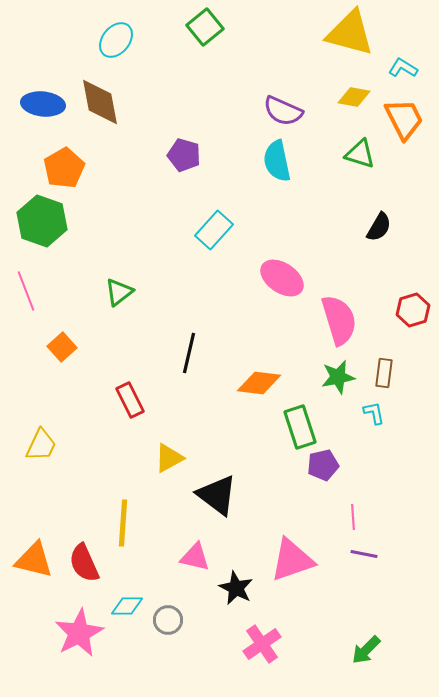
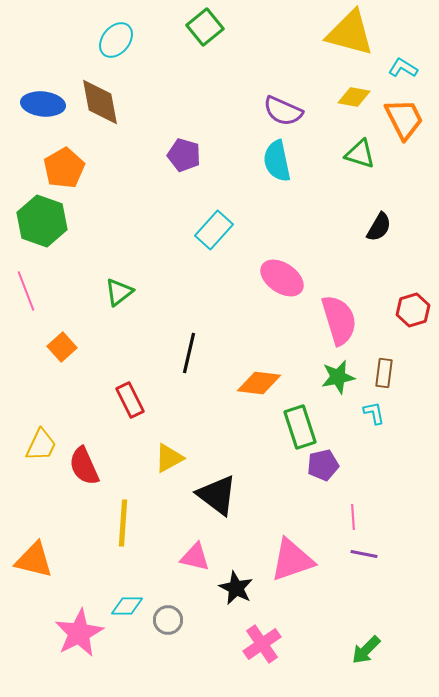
red semicircle at (84, 563): moved 97 px up
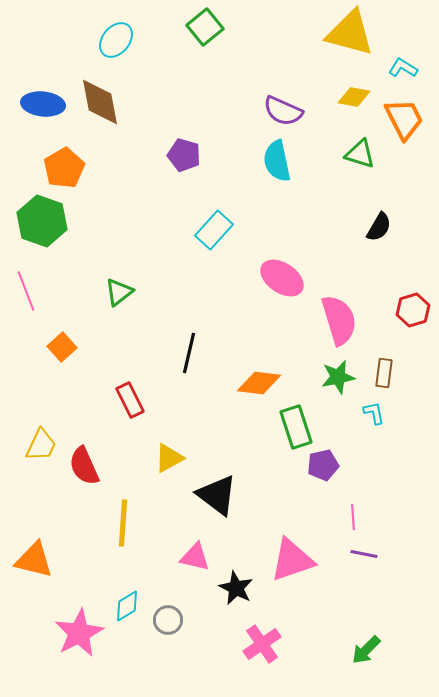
green rectangle at (300, 427): moved 4 px left
cyan diamond at (127, 606): rotated 32 degrees counterclockwise
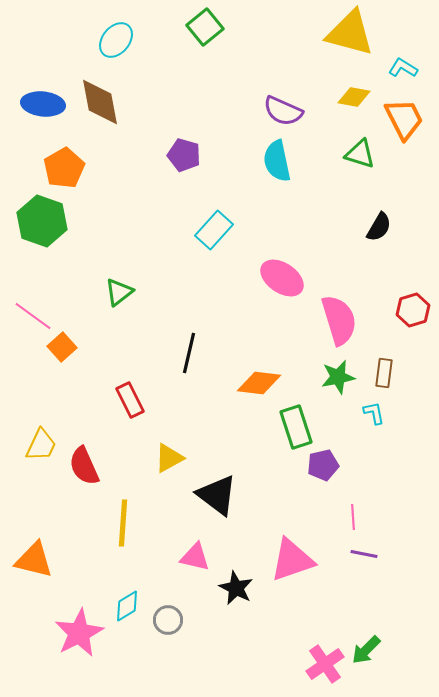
pink line at (26, 291): moved 7 px right, 25 px down; rotated 33 degrees counterclockwise
pink cross at (262, 644): moved 63 px right, 20 px down
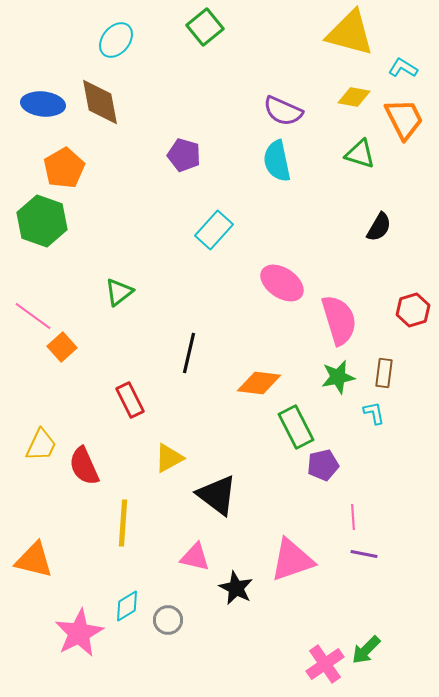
pink ellipse at (282, 278): moved 5 px down
green rectangle at (296, 427): rotated 9 degrees counterclockwise
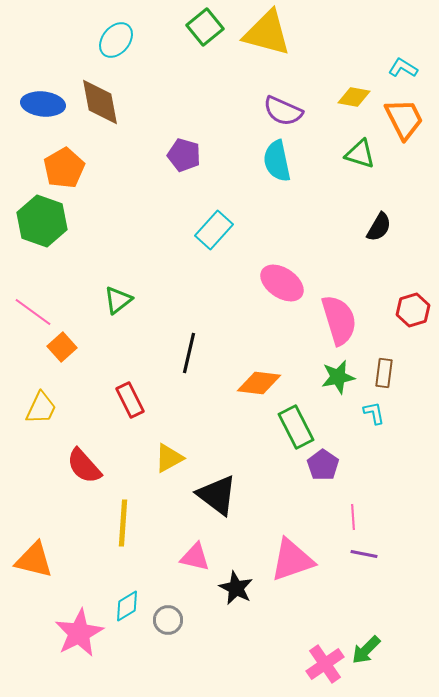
yellow triangle at (350, 33): moved 83 px left
green triangle at (119, 292): moved 1 px left, 8 px down
pink line at (33, 316): moved 4 px up
yellow trapezoid at (41, 445): moved 37 px up
purple pentagon at (323, 465): rotated 24 degrees counterclockwise
red semicircle at (84, 466): rotated 18 degrees counterclockwise
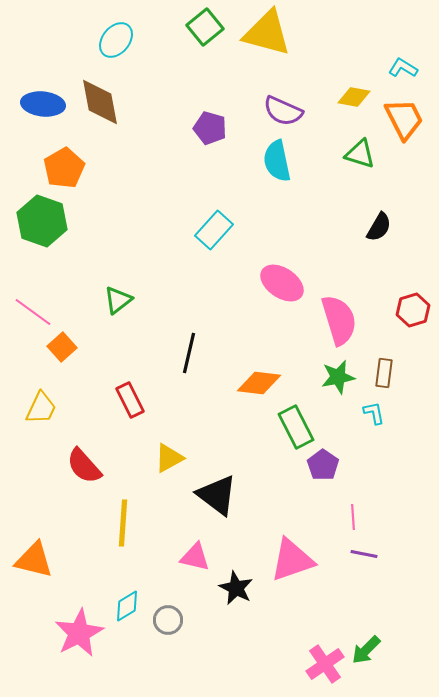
purple pentagon at (184, 155): moved 26 px right, 27 px up
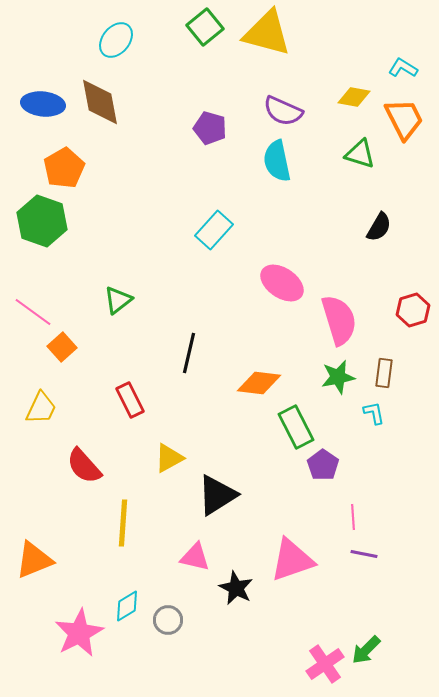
black triangle at (217, 495): rotated 51 degrees clockwise
orange triangle at (34, 560): rotated 36 degrees counterclockwise
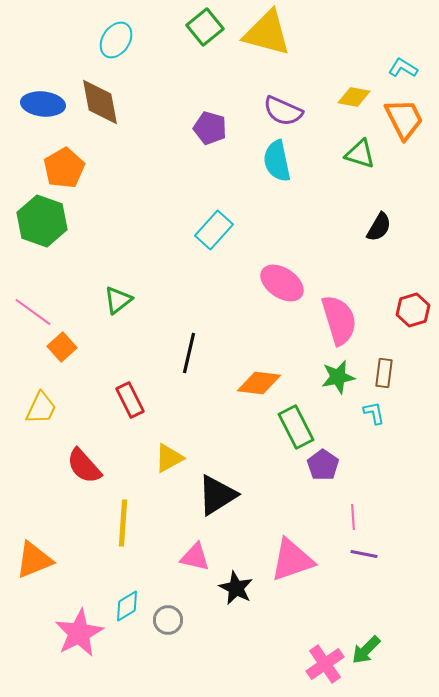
cyan ellipse at (116, 40): rotated 6 degrees counterclockwise
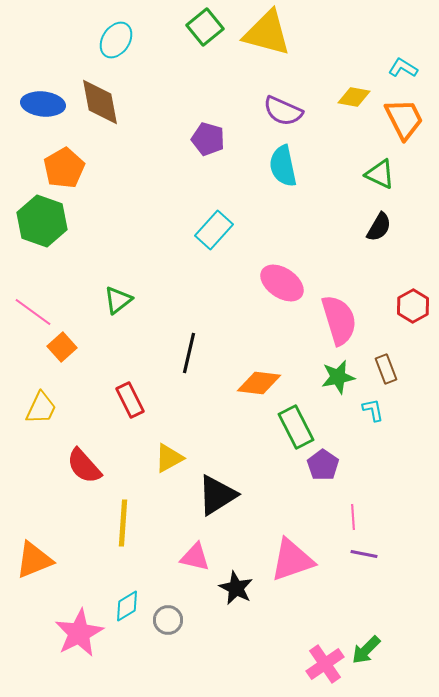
purple pentagon at (210, 128): moved 2 px left, 11 px down
green triangle at (360, 154): moved 20 px right, 20 px down; rotated 8 degrees clockwise
cyan semicircle at (277, 161): moved 6 px right, 5 px down
red hexagon at (413, 310): moved 4 px up; rotated 12 degrees counterclockwise
brown rectangle at (384, 373): moved 2 px right, 4 px up; rotated 28 degrees counterclockwise
cyan L-shape at (374, 413): moved 1 px left, 3 px up
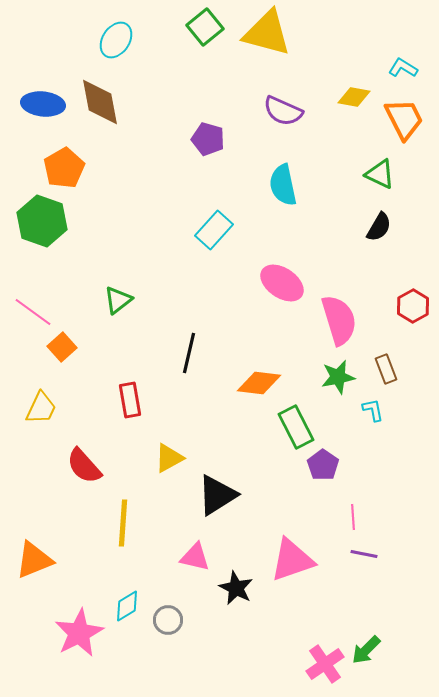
cyan semicircle at (283, 166): moved 19 px down
red rectangle at (130, 400): rotated 16 degrees clockwise
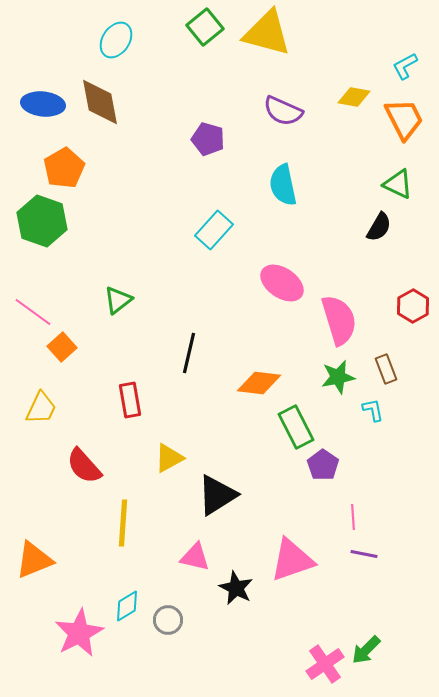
cyan L-shape at (403, 68): moved 2 px right, 2 px up; rotated 60 degrees counterclockwise
green triangle at (380, 174): moved 18 px right, 10 px down
